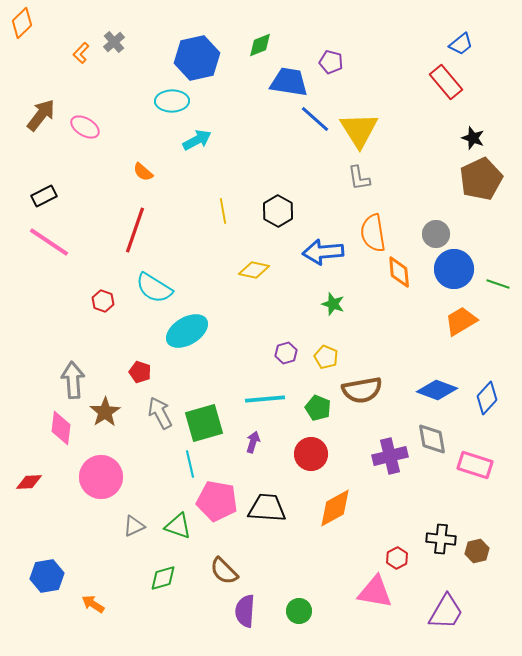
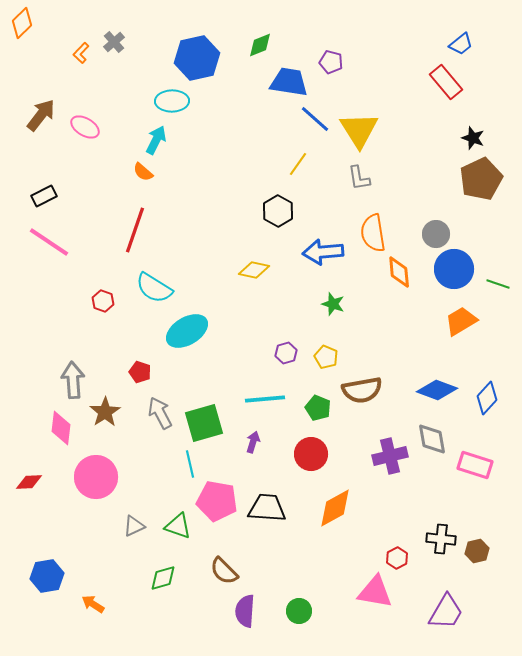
cyan arrow at (197, 140): moved 41 px left; rotated 36 degrees counterclockwise
yellow line at (223, 211): moved 75 px right, 47 px up; rotated 45 degrees clockwise
pink circle at (101, 477): moved 5 px left
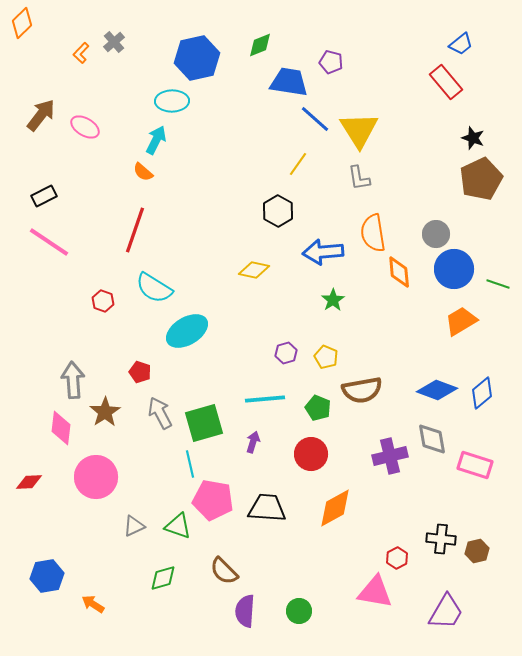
green star at (333, 304): moved 4 px up; rotated 20 degrees clockwise
blue diamond at (487, 398): moved 5 px left, 5 px up; rotated 8 degrees clockwise
pink pentagon at (217, 501): moved 4 px left, 1 px up
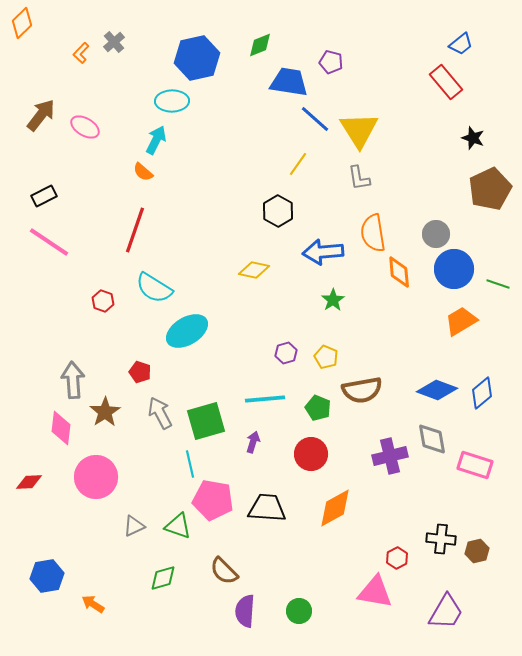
brown pentagon at (481, 179): moved 9 px right, 10 px down
green square at (204, 423): moved 2 px right, 2 px up
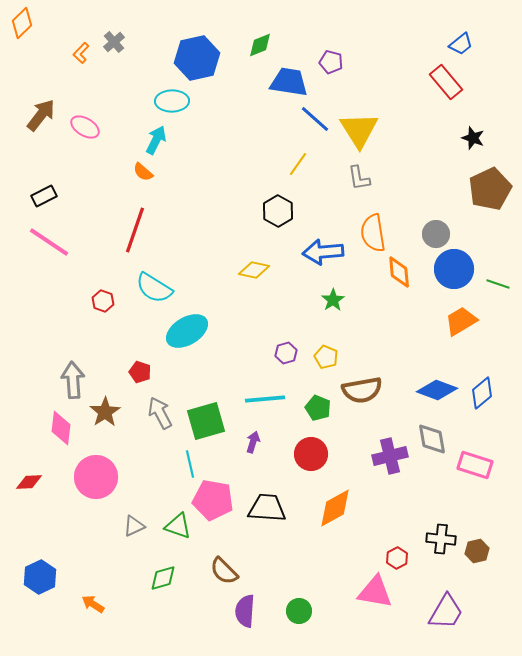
blue hexagon at (47, 576): moved 7 px left, 1 px down; rotated 16 degrees counterclockwise
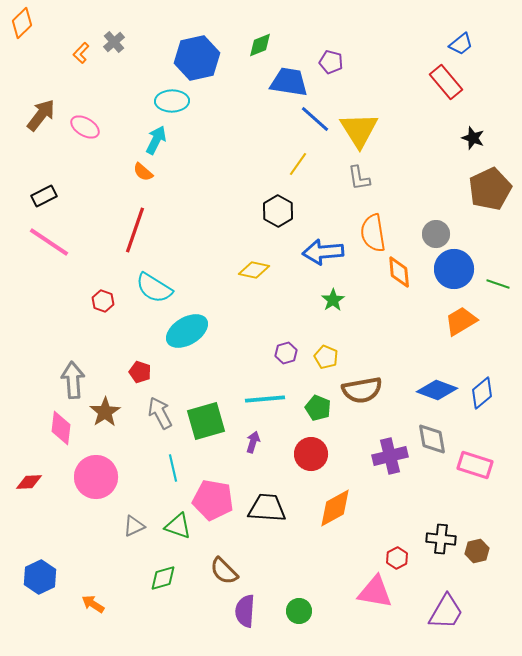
cyan line at (190, 464): moved 17 px left, 4 px down
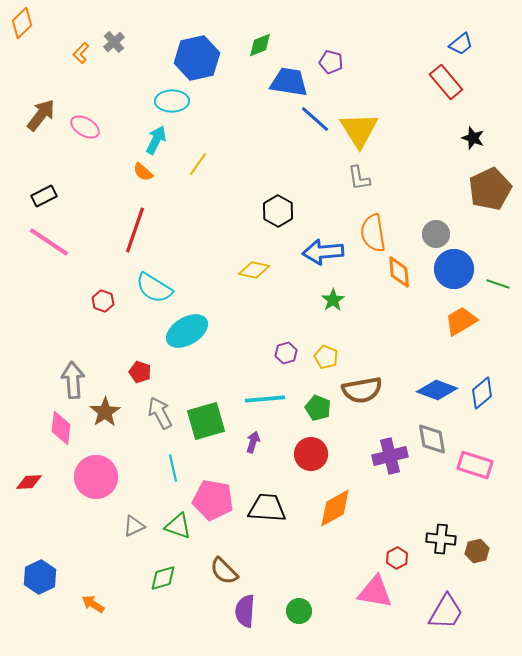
yellow line at (298, 164): moved 100 px left
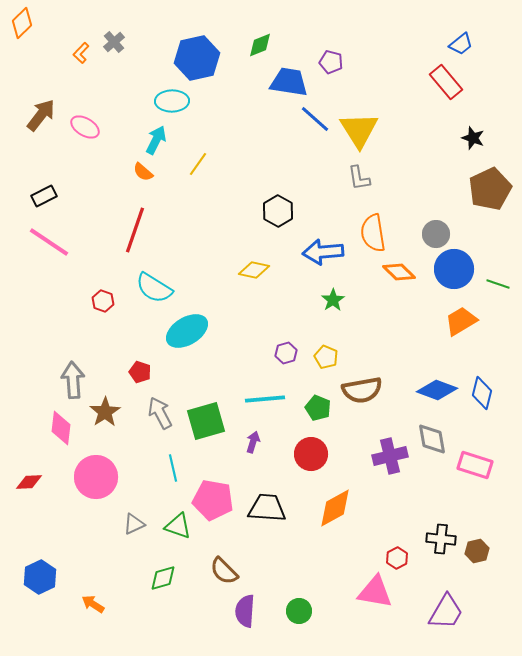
orange diamond at (399, 272): rotated 40 degrees counterclockwise
blue diamond at (482, 393): rotated 36 degrees counterclockwise
gray triangle at (134, 526): moved 2 px up
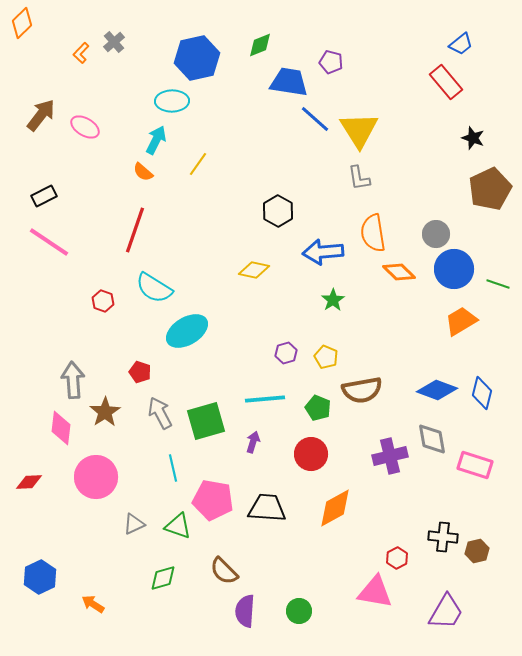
black cross at (441, 539): moved 2 px right, 2 px up
